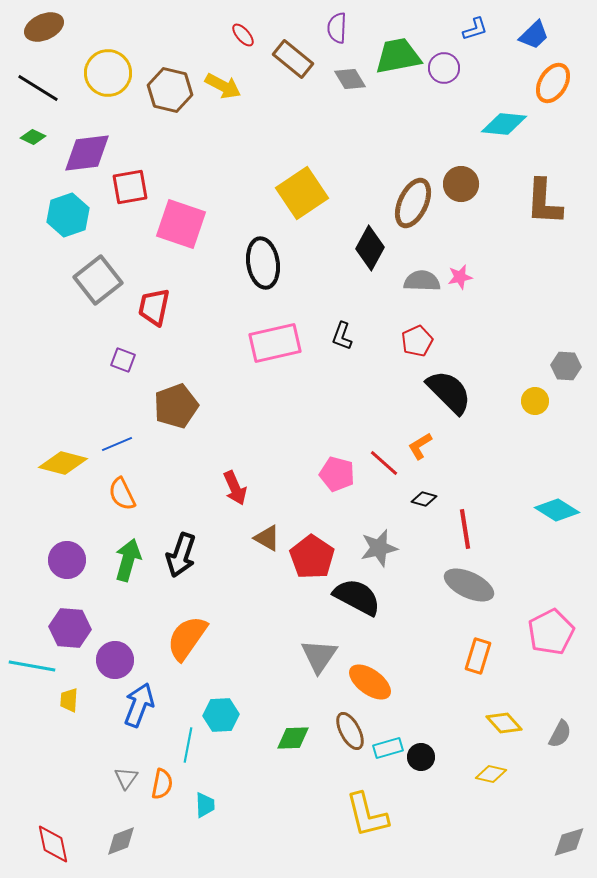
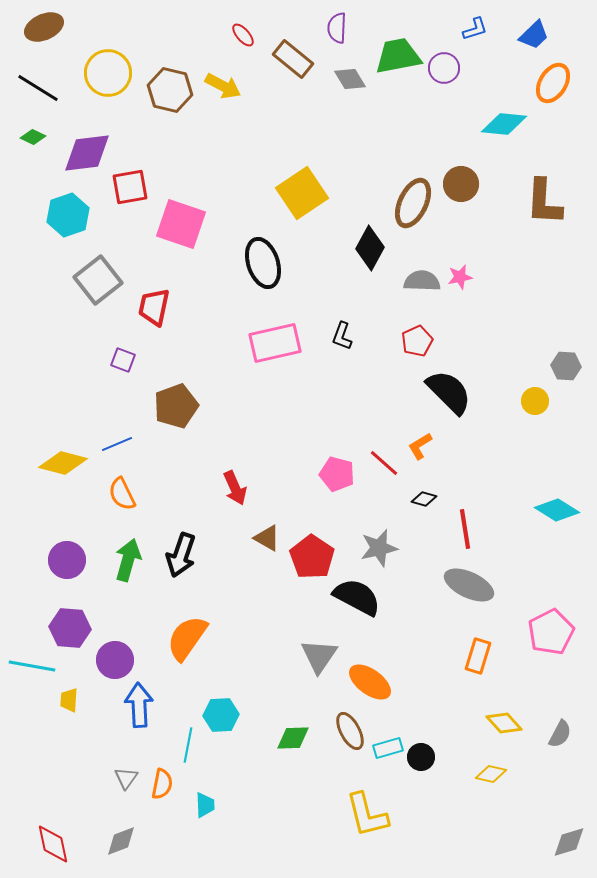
black ellipse at (263, 263): rotated 9 degrees counterclockwise
blue arrow at (139, 705): rotated 24 degrees counterclockwise
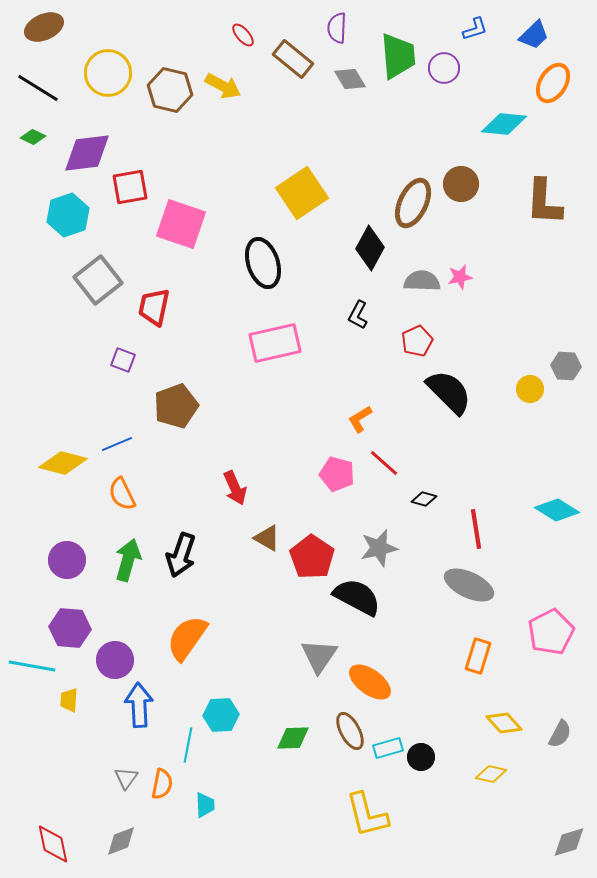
green trapezoid at (398, 56): rotated 96 degrees clockwise
black L-shape at (342, 336): moved 16 px right, 21 px up; rotated 8 degrees clockwise
yellow circle at (535, 401): moved 5 px left, 12 px up
orange L-shape at (420, 446): moved 60 px left, 27 px up
red line at (465, 529): moved 11 px right
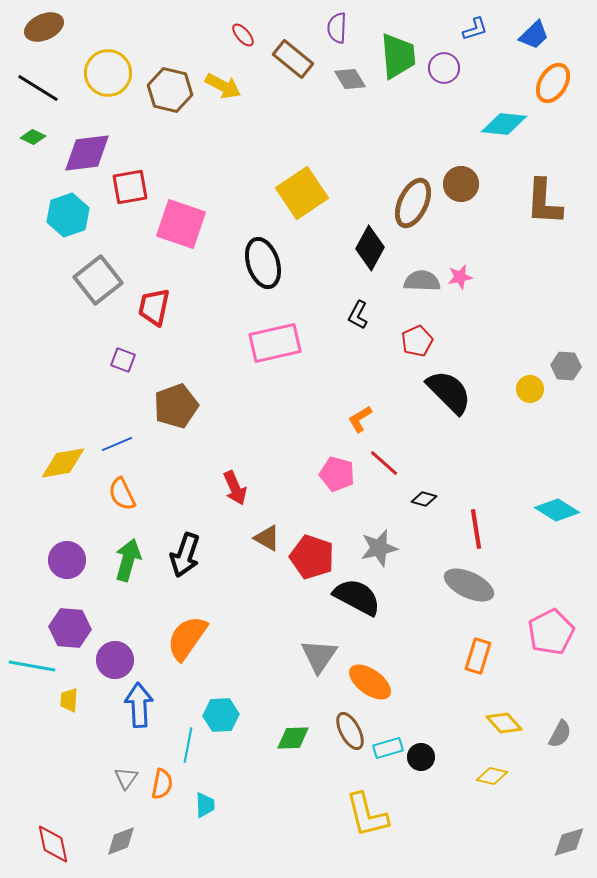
yellow diamond at (63, 463): rotated 24 degrees counterclockwise
black arrow at (181, 555): moved 4 px right
red pentagon at (312, 557): rotated 15 degrees counterclockwise
yellow diamond at (491, 774): moved 1 px right, 2 px down
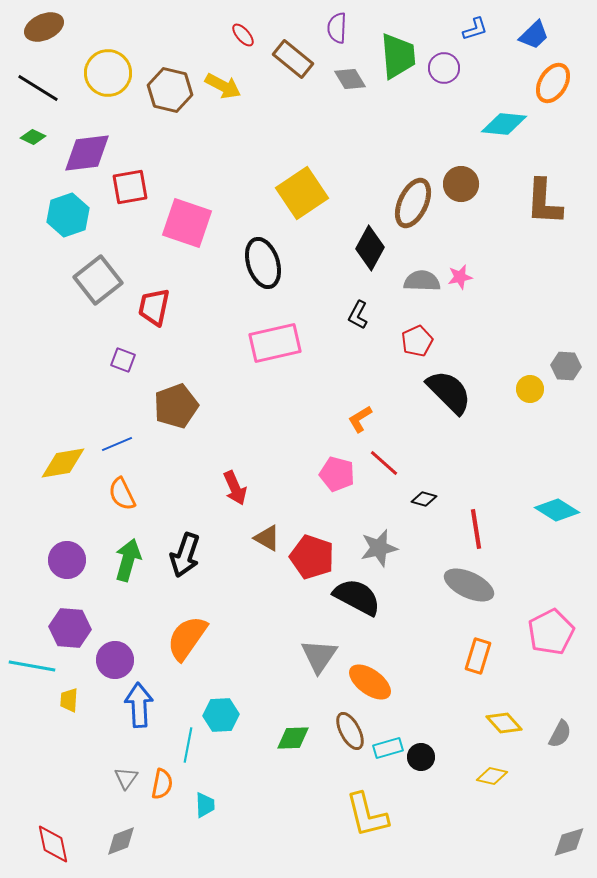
pink square at (181, 224): moved 6 px right, 1 px up
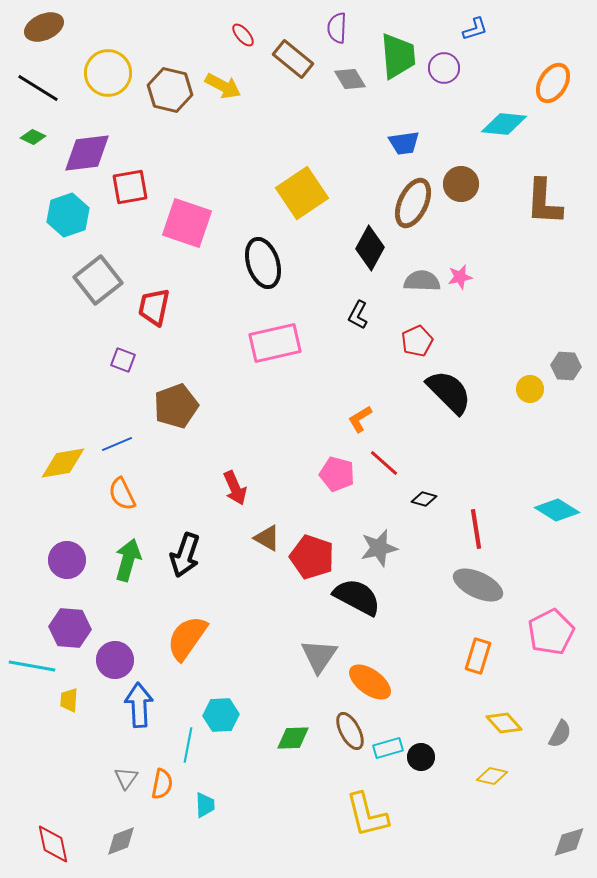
blue trapezoid at (534, 35): moved 130 px left, 108 px down; rotated 36 degrees clockwise
gray ellipse at (469, 585): moved 9 px right
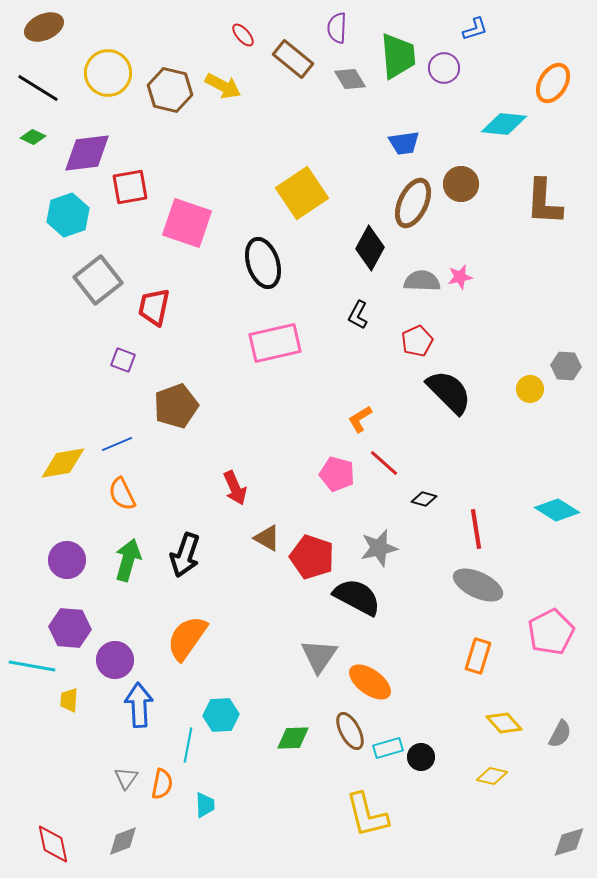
gray diamond at (121, 841): moved 2 px right
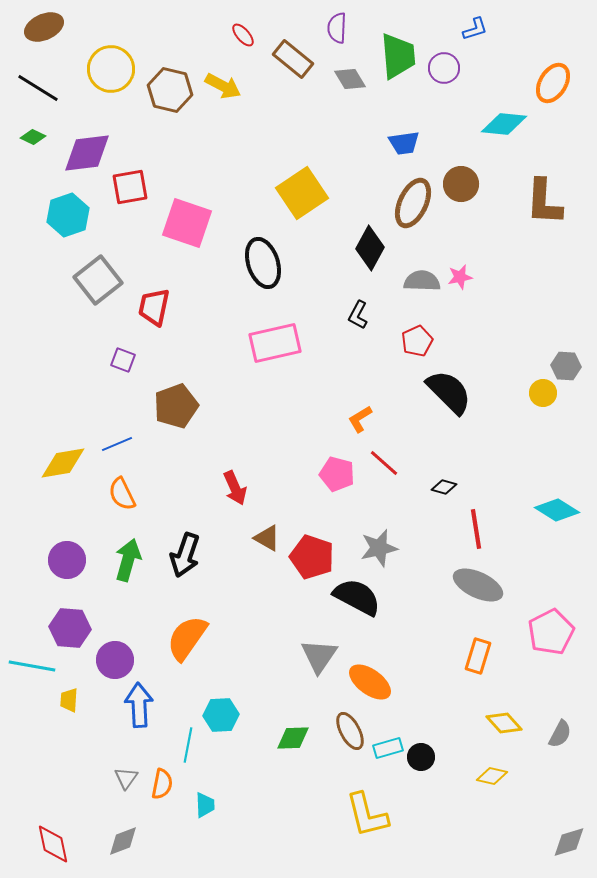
yellow circle at (108, 73): moved 3 px right, 4 px up
yellow circle at (530, 389): moved 13 px right, 4 px down
black diamond at (424, 499): moved 20 px right, 12 px up
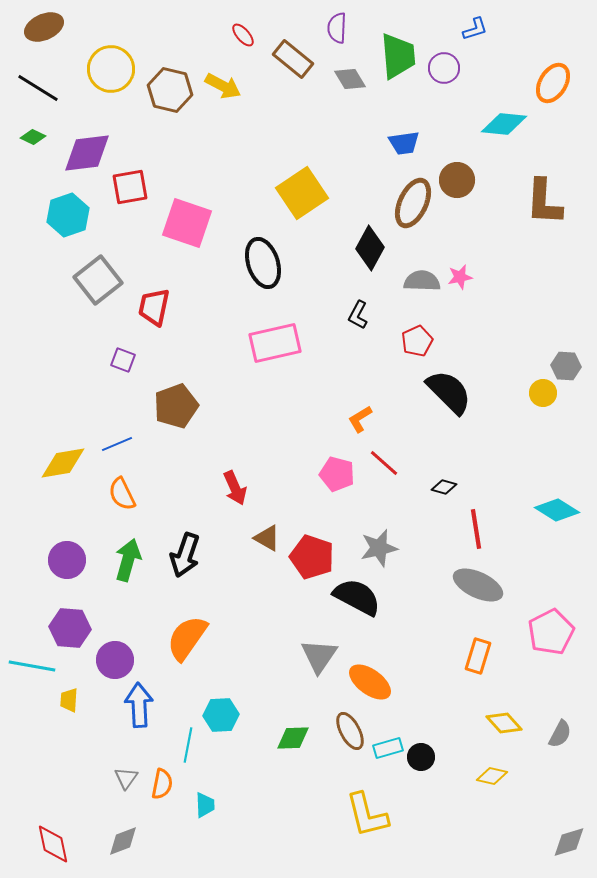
brown circle at (461, 184): moved 4 px left, 4 px up
